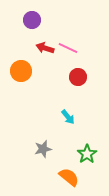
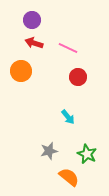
red arrow: moved 11 px left, 5 px up
gray star: moved 6 px right, 2 px down
green star: rotated 12 degrees counterclockwise
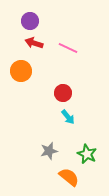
purple circle: moved 2 px left, 1 px down
red circle: moved 15 px left, 16 px down
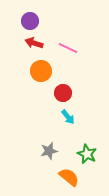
orange circle: moved 20 px right
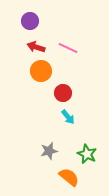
red arrow: moved 2 px right, 4 px down
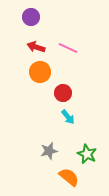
purple circle: moved 1 px right, 4 px up
orange circle: moved 1 px left, 1 px down
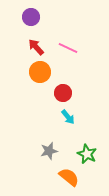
red arrow: rotated 30 degrees clockwise
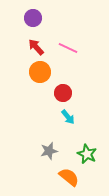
purple circle: moved 2 px right, 1 px down
